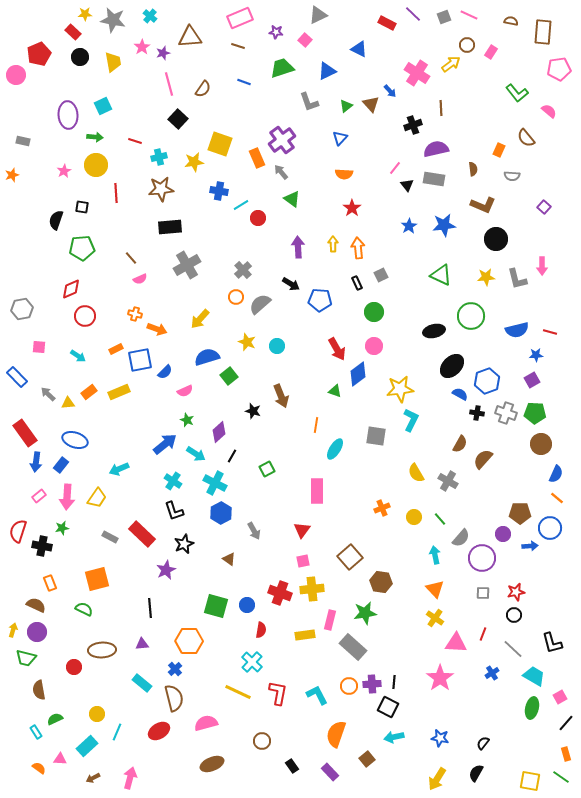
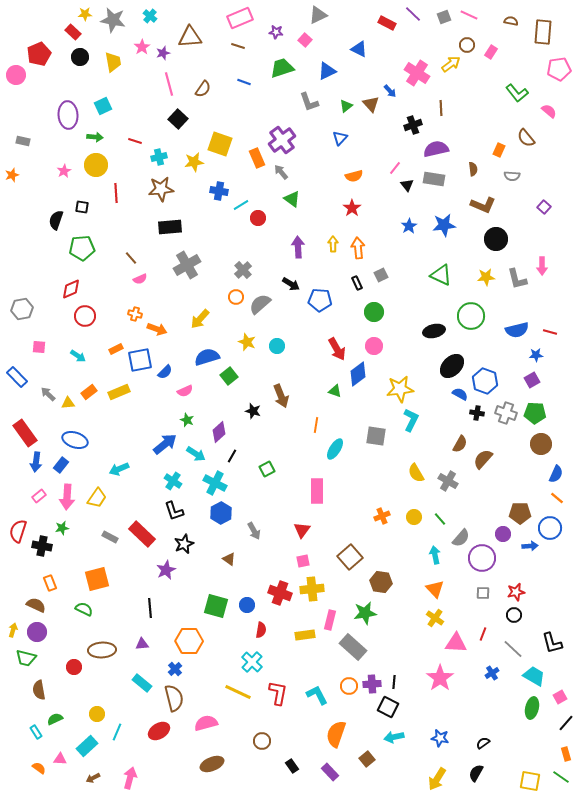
orange semicircle at (344, 174): moved 10 px right, 2 px down; rotated 18 degrees counterclockwise
blue hexagon at (487, 381): moved 2 px left; rotated 20 degrees counterclockwise
orange cross at (382, 508): moved 8 px down
black semicircle at (483, 743): rotated 16 degrees clockwise
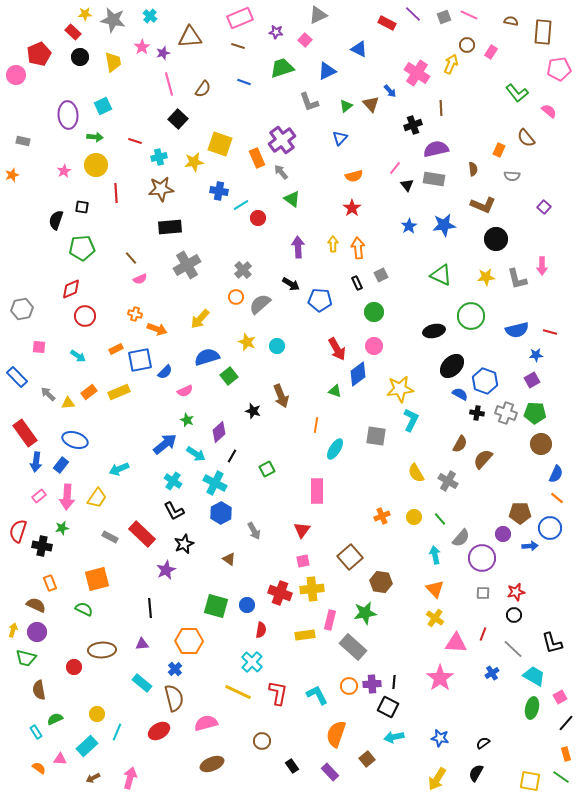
yellow arrow at (451, 64): rotated 30 degrees counterclockwise
black L-shape at (174, 511): rotated 10 degrees counterclockwise
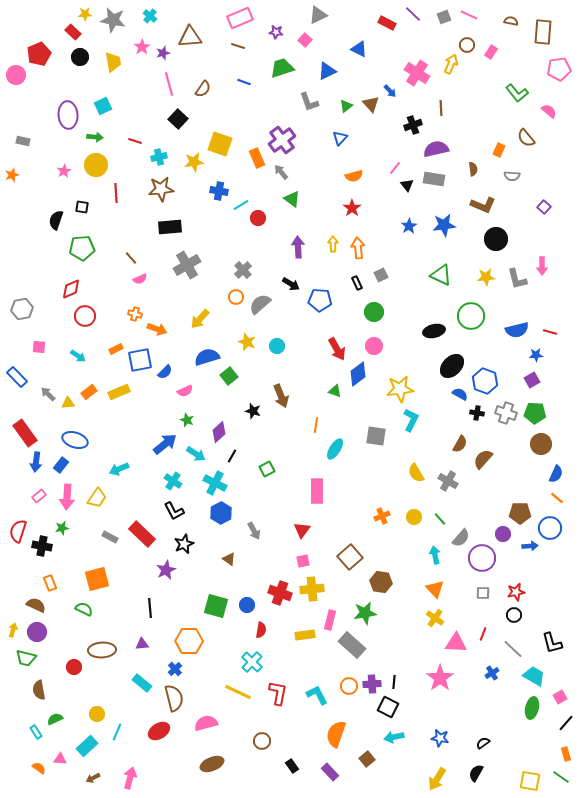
gray rectangle at (353, 647): moved 1 px left, 2 px up
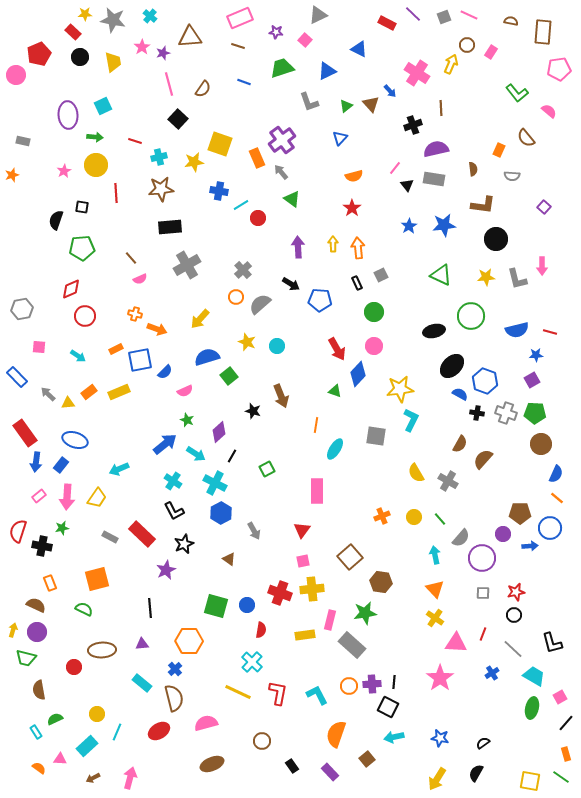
brown L-shape at (483, 205): rotated 15 degrees counterclockwise
blue diamond at (358, 374): rotated 10 degrees counterclockwise
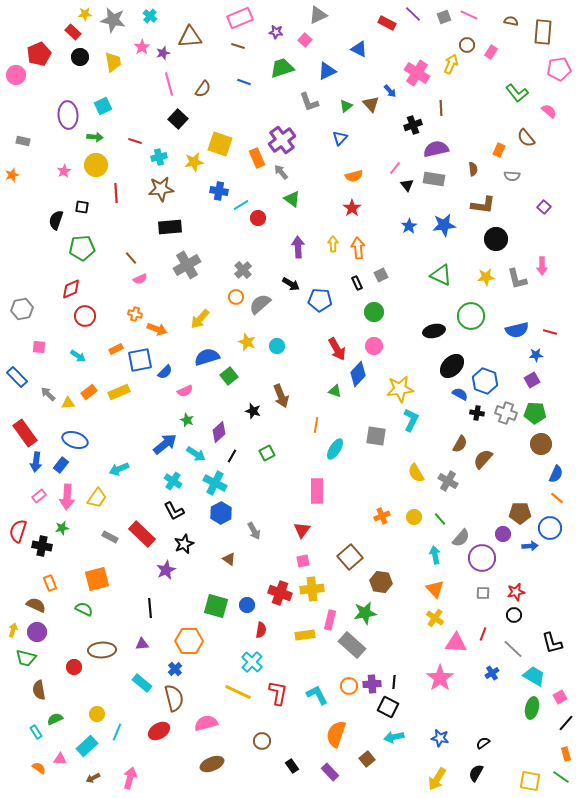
green square at (267, 469): moved 16 px up
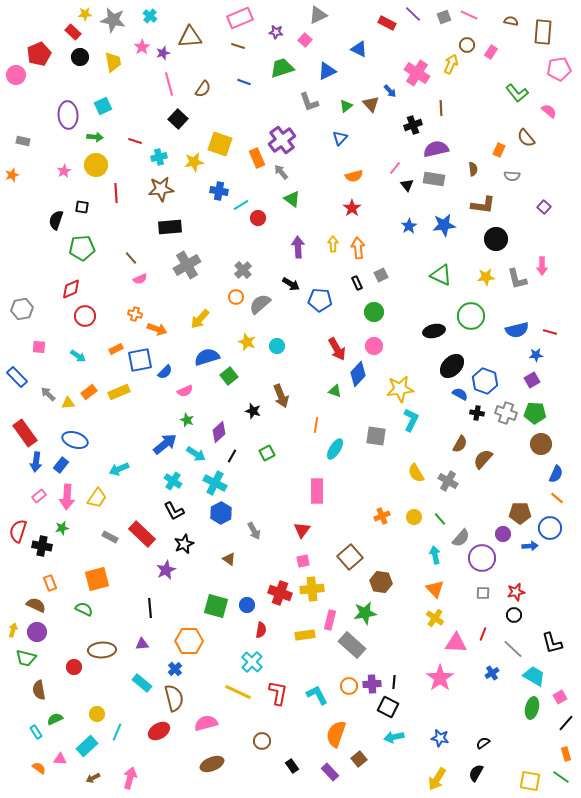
brown square at (367, 759): moved 8 px left
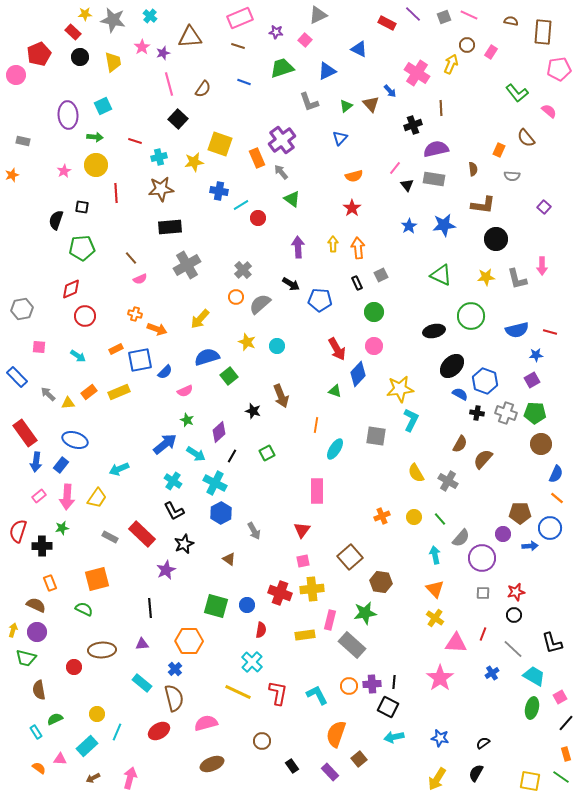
black cross at (42, 546): rotated 12 degrees counterclockwise
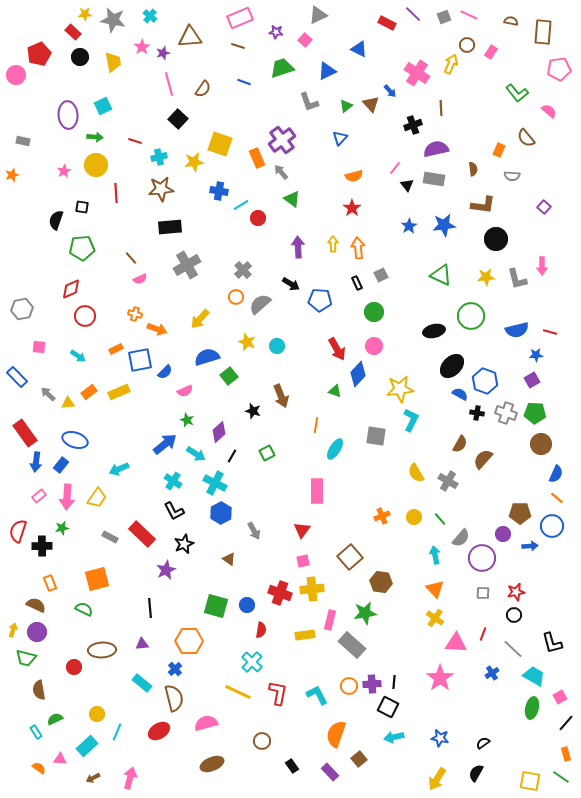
blue circle at (550, 528): moved 2 px right, 2 px up
